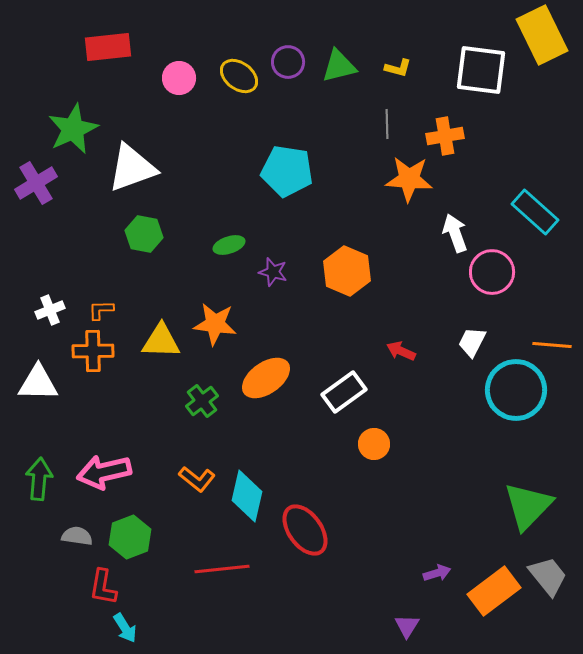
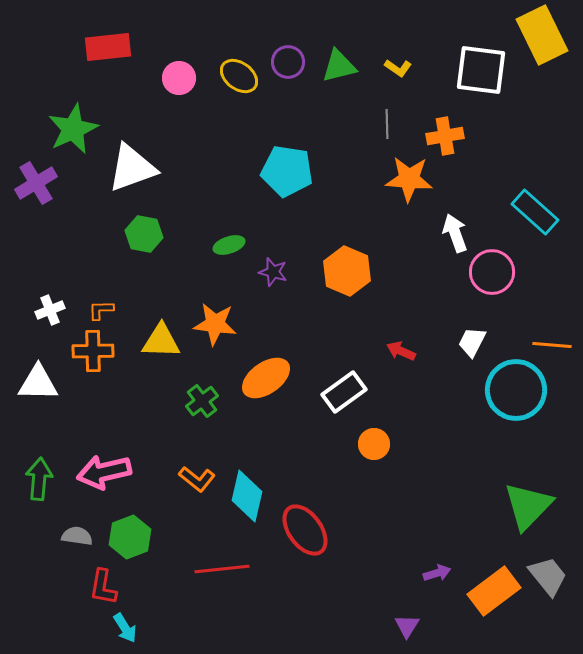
yellow L-shape at (398, 68): rotated 20 degrees clockwise
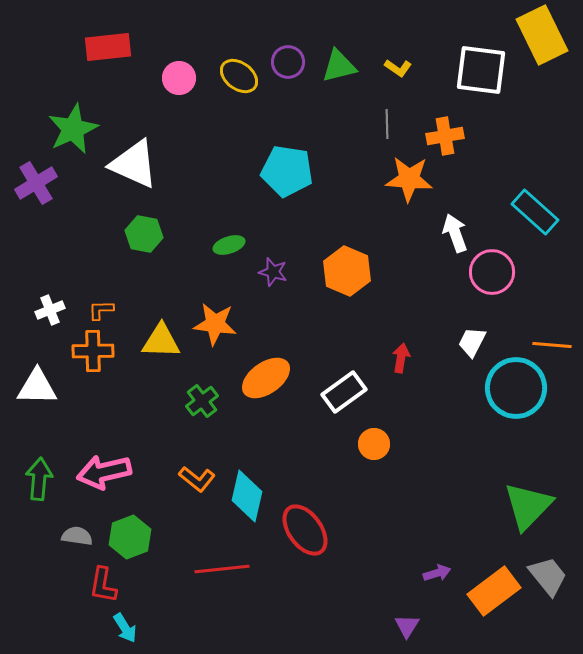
white triangle at (132, 168): moved 2 px right, 4 px up; rotated 44 degrees clockwise
red arrow at (401, 351): moved 7 px down; rotated 76 degrees clockwise
white triangle at (38, 383): moved 1 px left, 4 px down
cyan circle at (516, 390): moved 2 px up
red L-shape at (103, 587): moved 2 px up
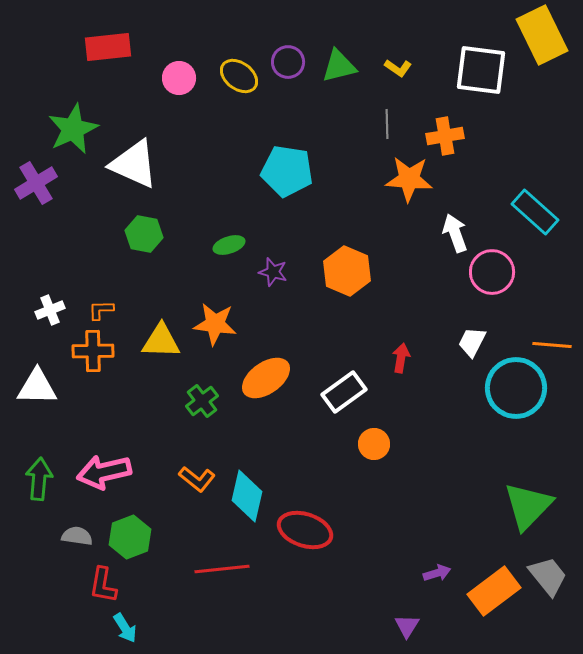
red ellipse at (305, 530): rotated 36 degrees counterclockwise
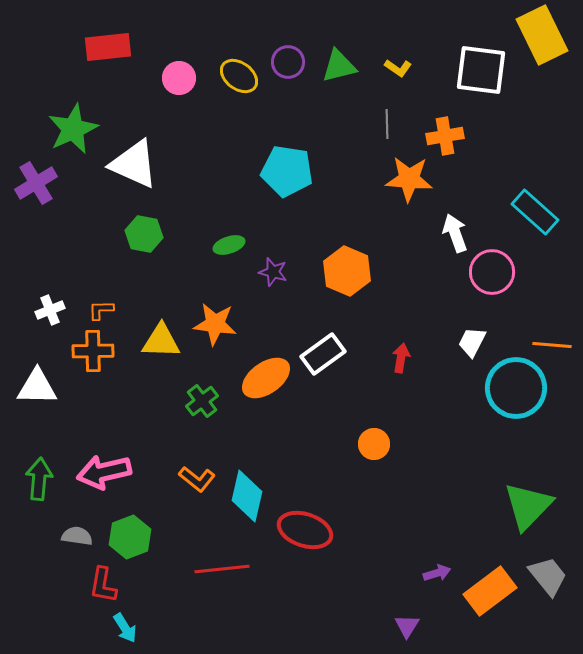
white rectangle at (344, 392): moved 21 px left, 38 px up
orange rectangle at (494, 591): moved 4 px left
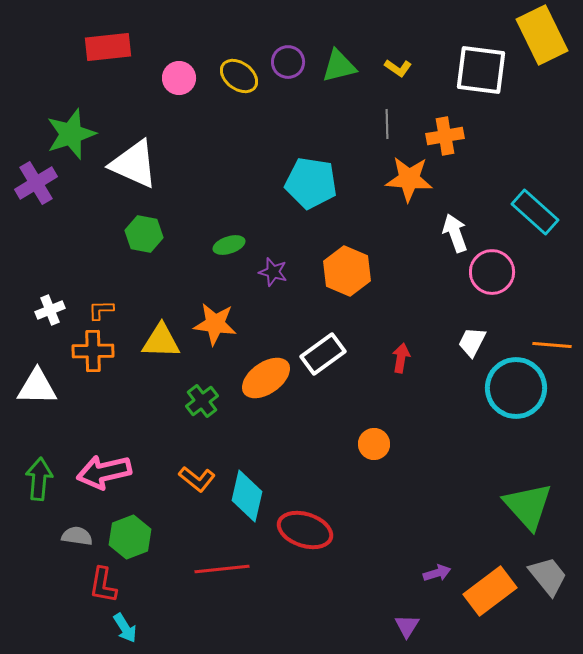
green star at (73, 129): moved 2 px left, 5 px down; rotated 6 degrees clockwise
cyan pentagon at (287, 171): moved 24 px right, 12 px down
green triangle at (528, 506): rotated 26 degrees counterclockwise
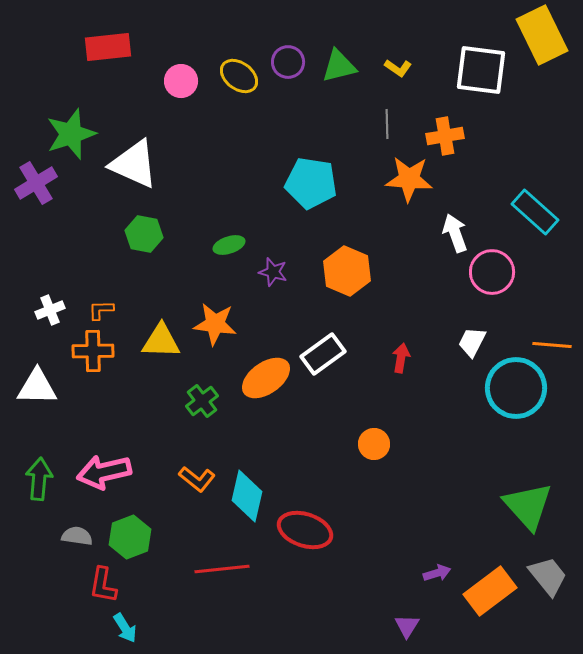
pink circle at (179, 78): moved 2 px right, 3 px down
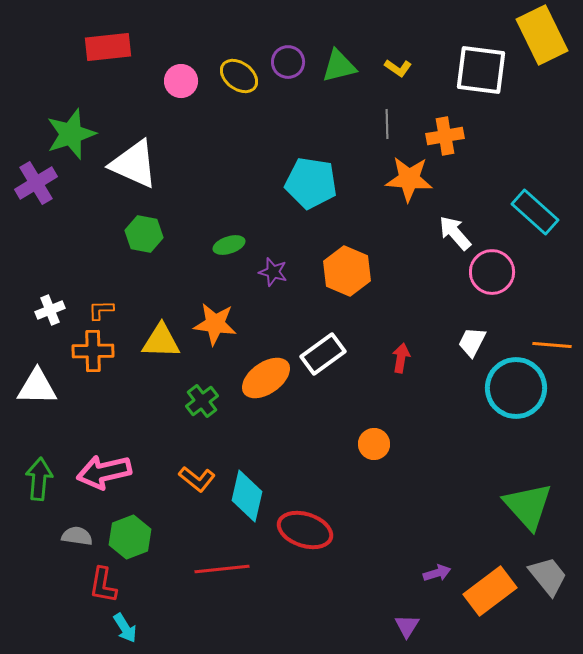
white arrow at (455, 233): rotated 21 degrees counterclockwise
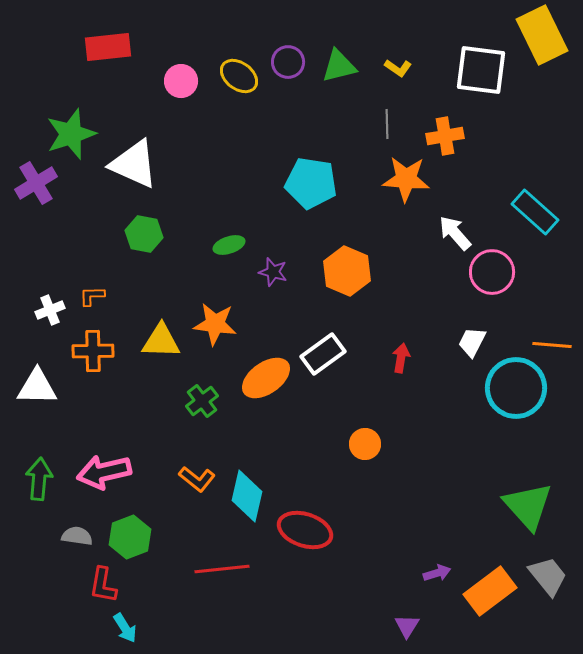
orange star at (409, 179): moved 3 px left
orange L-shape at (101, 310): moved 9 px left, 14 px up
orange circle at (374, 444): moved 9 px left
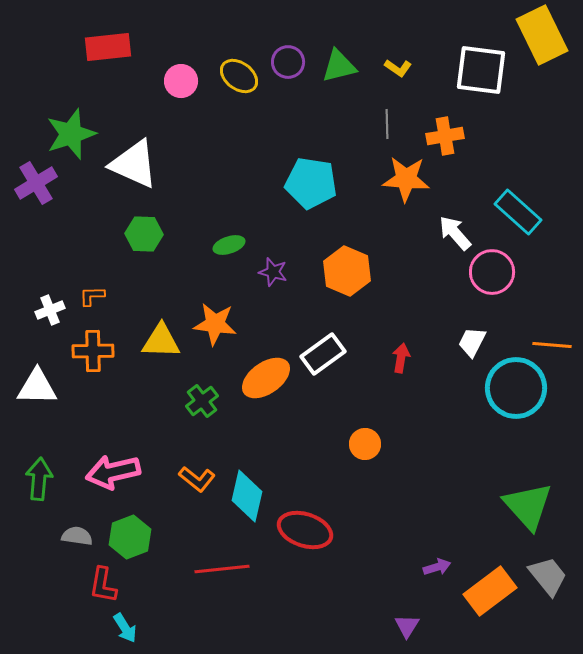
cyan rectangle at (535, 212): moved 17 px left
green hexagon at (144, 234): rotated 9 degrees counterclockwise
pink arrow at (104, 472): moved 9 px right
purple arrow at (437, 573): moved 6 px up
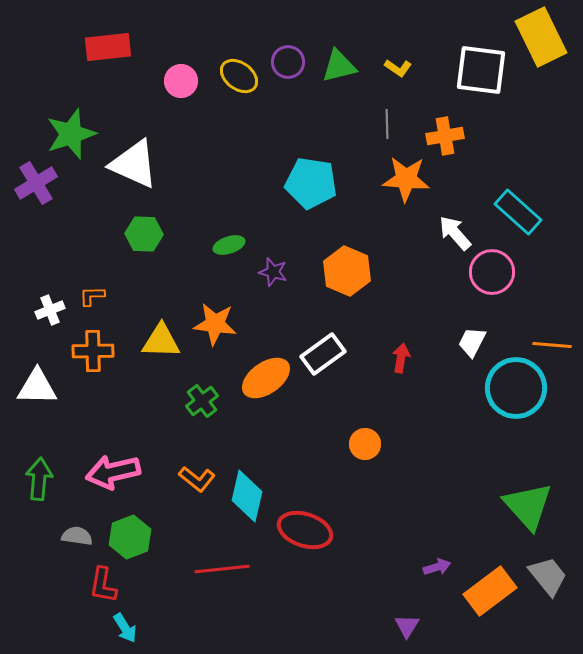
yellow rectangle at (542, 35): moved 1 px left, 2 px down
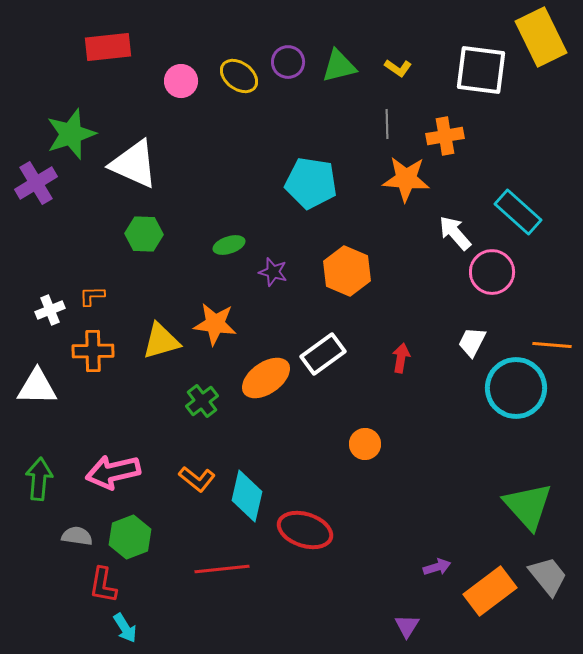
yellow triangle at (161, 341): rotated 18 degrees counterclockwise
